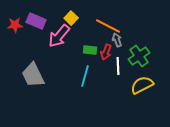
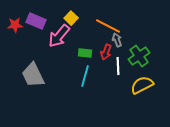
green rectangle: moved 5 px left, 3 px down
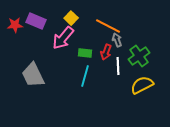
pink arrow: moved 4 px right, 2 px down
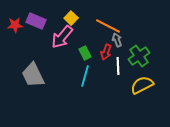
pink arrow: moved 1 px left, 1 px up
green rectangle: rotated 56 degrees clockwise
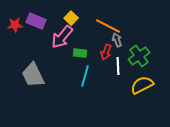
green rectangle: moved 5 px left; rotated 56 degrees counterclockwise
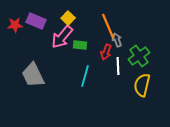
yellow square: moved 3 px left
orange line: rotated 40 degrees clockwise
green rectangle: moved 8 px up
yellow semicircle: rotated 50 degrees counterclockwise
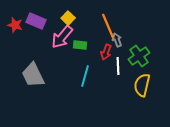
red star: rotated 21 degrees clockwise
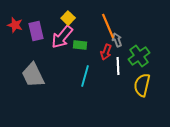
purple rectangle: moved 10 px down; rotated 54 degrees clockwise
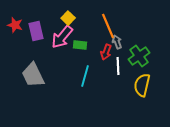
gray arrow: moved 2 px down
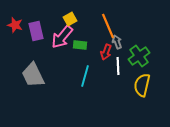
yellow square: moved 2 px right, 1 px down; rotated 16 degrees clockwise
